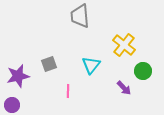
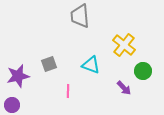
cyan triangle: rotated 48 degrees counterclockwise
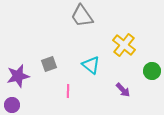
gray trapezoid: moved 2 px right; rotated 30 degrees counterclockwise
cyan triangle: rotated 18 degrees clockwise
green circle: moved 9 px right
purple arrow: moved 1 px left, 2 px down
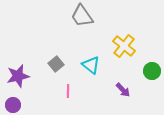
yellow cross: moved 1 px down
gray square: moved 7 px right; rotated 21 degrees counterclockwise
purple circle: moved 1 px right
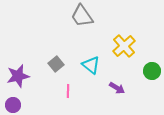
yellow cross: rotated 10 degrees clockwise
purple arrow: moved 6 px left, 2 px up; rotated 14 degrees counterclockwise
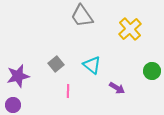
yellow cross: moved 6 px right, 17 px up
cyan triangle: moved 1 px right
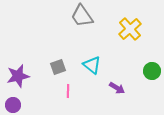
gray square: moved 2 px right, 3 px down; rotated 21 degrees clockwise
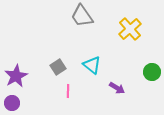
gray square: rotated 14 degrees counterclockwise
green circle: moved 1 px down
purple star: moved 2 px left; rotated 15 degrees counterclockwise
purple circle: moved 1 px left, 2 px up
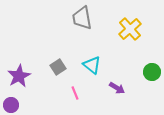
gray trapezoid: moved 2 px down; rotated 25 degrees clockwise
purple star: moved 3 px right
pink line: moved 7 px right, 2 px down; rotated 24 degrees counterclockwise
purple circle: moved 1 px left, 2 px down
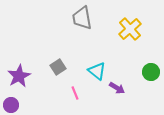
cyan triangle: moved 5 px right, 6 px down
green circle: moved 1 px left
